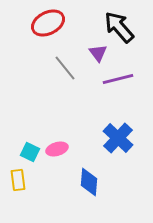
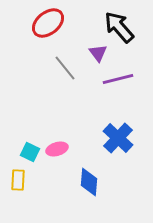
red ellipse: rotated 12 degrees counterclockwise
yellow rectangle: rotated 10 degrees clockwise
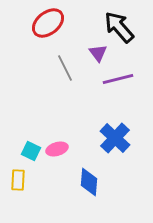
gray line: rotated 12 degrees clockwise
blue cross: moved 3 px left
cyan square: moved 1 px right, 1 px up
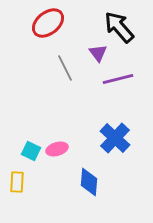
yellow rectangle: moved 1 px left, 2 px down
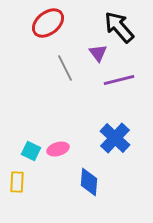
purple line: moved 1 px right, 1 px down
pink ellipse: moved 1 px right
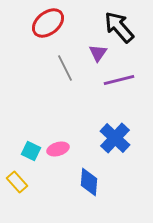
purple triangle: rotated 12 degrees clockwise
yellow rectangle: rotated 45 degrees counterclockwise
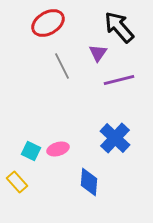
red ellipse: rotated 8 degrees clockwise
gray line: moved 3 px left, 2 px up
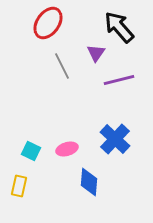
red ellipse: rotated 24 degrees counterclockwise
purple triangle: moved 2 px left
blue cross: moved 1 px down
pink ellipse: moved 9 px right
yellow rectangle: moved 2 px right, 4 px down; rotated 55 degrees clockwise
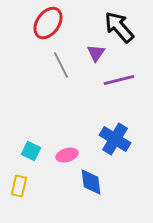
gray line: moved 1 px left, 1 px up
blue cross: rotated 12 degrees counterclockwise
pink ellipse: moved 6 px down
blue diamond: moved 2 px right; rotated 12 degrees counterclockwise
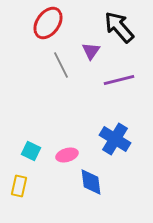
purple triangle: moved 5 px left, 2 px up
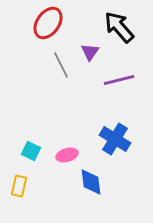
purple triangle: moved 1 px left, 1 px down
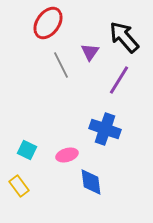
black arrow: moved 5 px right, 10 px down
purple line: rotated 44 degrees counterclockwise
blue cross: moved 10 px left, 10 px up; rotated 12 degrees counterclockwise
cyan square: moved 4 px left, 1 px up
yellow rectangle: rotated 50 degrees counterclockwise
